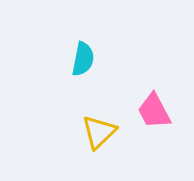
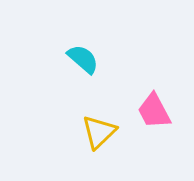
cyan semicircle: rotated 60 degrees counterclockwise
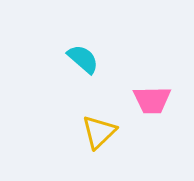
pink trapezoid: moved 2 px left, 11 px up; rotated 63 degrees counterclockwise
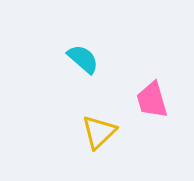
pink trapezoid: rotated 75 degrees clockwise
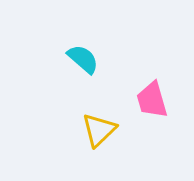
yellow triangle: moved 2 px up
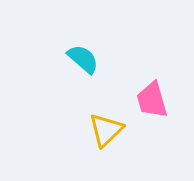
yellow triangle: moved 7 px right
